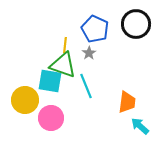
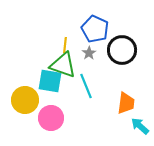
black circle: moved 14 px left, 26 px down
orange trapezoid: moved 1 px left, 1 px down
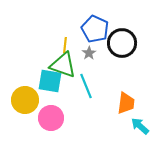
black circle: moved 7 px up
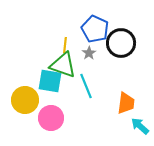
black circle: moved 1 px left
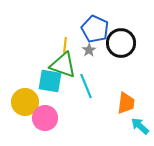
gray star: moved 3 px up
yellow circle: moved 2 px down
pink circle: moved 6 px left
